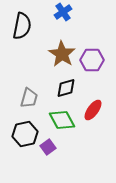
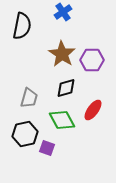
purple square: moved 1 px left, 1 px down; rotated 35 degrees counterclockwise
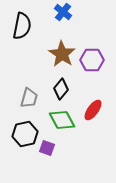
blue cross: rotated 18 degrees counterclockwise
black diamond: moved 5 px left, 1 px down; rotated 35 degrees counterclockwise
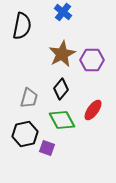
brown star: rotated 12 degrees clockwise
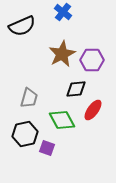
black semicircle: rotated 56 degrees clockwise
black diamond: moved 15 px right; rotated 45 degrees clockwise
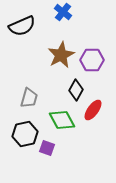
brown star: moved 1 px left, 1 px down
black diamond: moved 1 px down; rotated 55 degrees counterclockwise
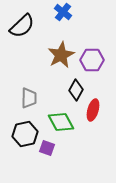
black semicircle: rotated 20 degrees counterclockwise
gray trapezoid: rotated 15 degrees counterclockwise
red ellipse: rotated 20 degrees counterclockwise
green diamond: moved 1 px left, 2 px down
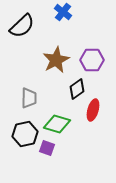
brown star: moved 5 px left, 5 px down
black diamond: moved 1 px right, 1 px up; rotated 25 degrees clockwise
green diamond: moved 4 px left, 2 px down; rotated 44 degrees counterclockwise
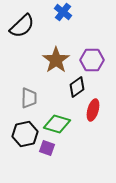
brown star: rotated 8 degrees counterclockwise
black diamond: moved 2 px up
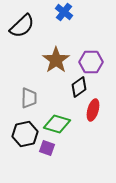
blue cross: moved 1 px right
purple hexagon: moved 1 px left, 2 px down
black diamond: moved 2 px right
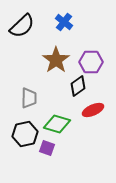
blue cross: moved 10 px down
black diamond: moved 1 px left, 1 px up
red ellipse: rotated 50 degrees clockwise
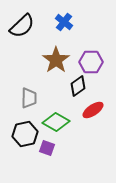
red ellipse: rotated 10 degrees counterclockwise
green diamond: moved 1 px left, 2 px up; rotated 12 degrees clockwise
